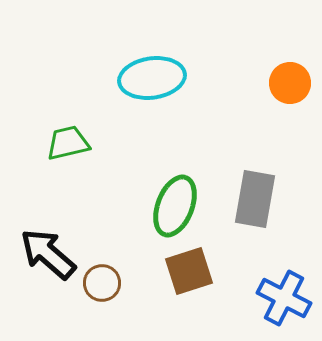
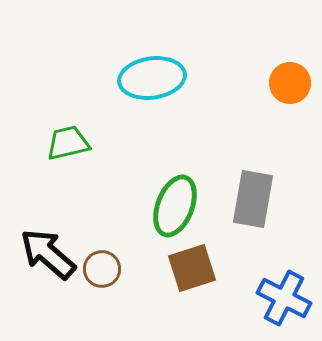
gray rectangle: moved 2 px left
brown square: moved 3 px right, 3 px up
brown circle: moved 14 px up
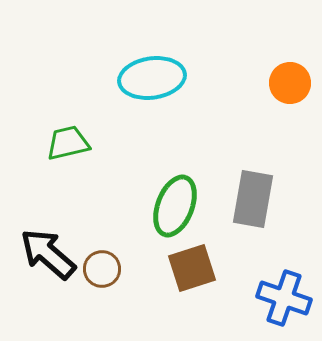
blue cross: rotated 8 degrees counterclockwise
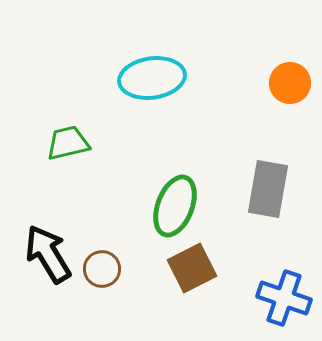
gray rectangle: moved 15 px right, 10 px up
black arrow: rotated 18 degrees clockwise
brown square: rotated 9 degrees counterclockwise
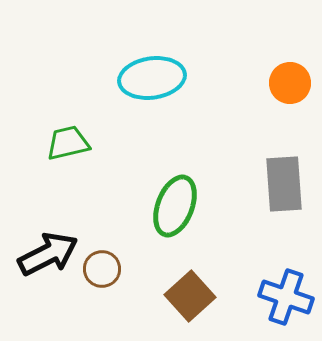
gray rectangle: moved 16 px right, 5 px up; rotated 14 degrees counterclockwise
black arrow: rotated 94 degrees clockwise
brown square: moved 2 px left, 28 px down; rotated 15 degrees counterclockwise
blue cross: moved 2 px right, 1 px up
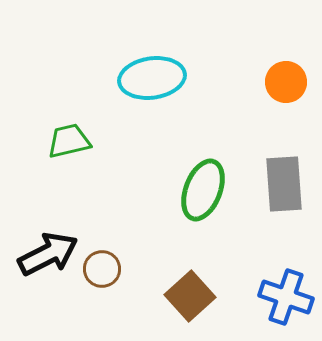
orange circle: moved 4 px left, 1 px up
green trapezoid: moved 1 px right, 2 px up
green ellipse: moved 28 px right, 16 px up
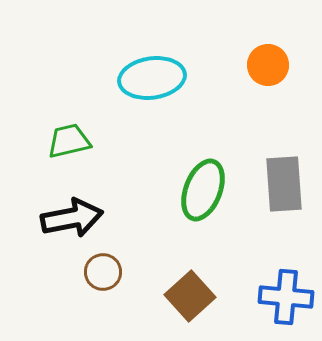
orange circle: moved 18 px left, 17 px up
black arrow: moved 24 px right, 36 px up; rotated 16 degrees clockwise
brown circle: moved 1 px right, 3 px down
blue cross: rotated 14 degrees counterclockwise
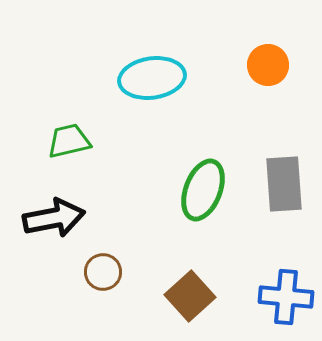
black arrow: moved 18 px left
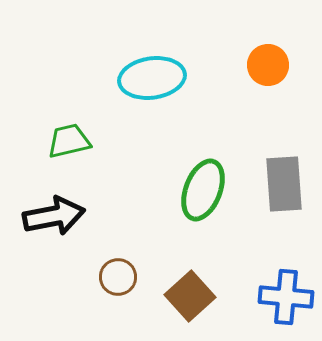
black arrow: moved 2 px up
brown circle: moved 15 px right, 5 px down
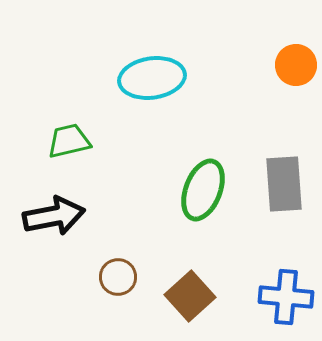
orange circle: moved 28 px right
